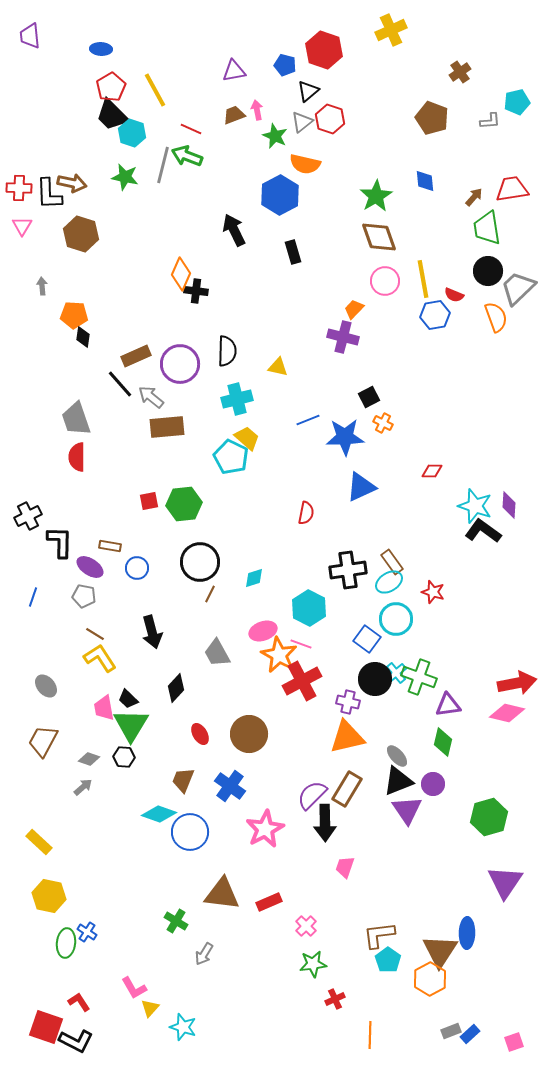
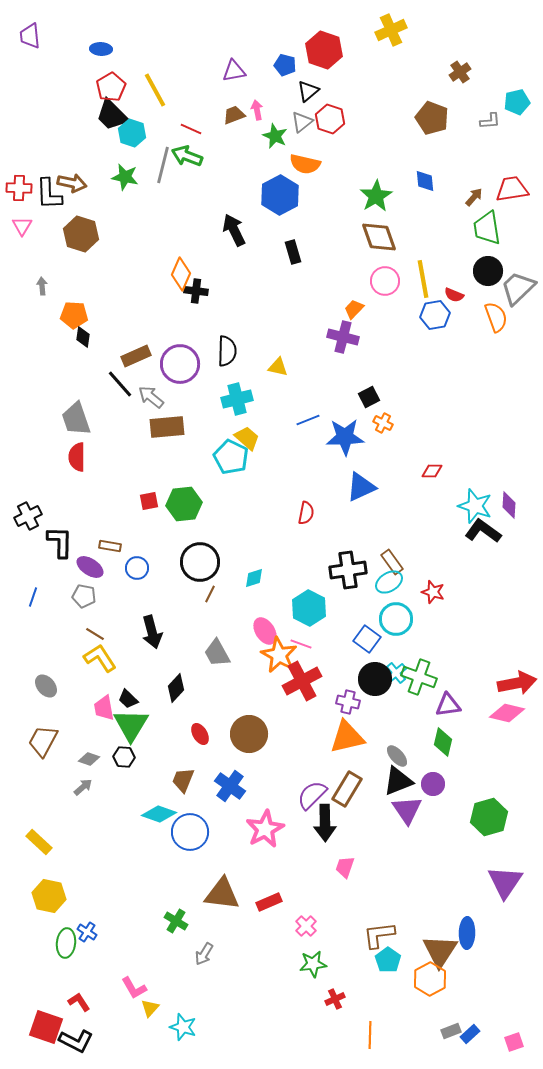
pink ellipse at (263, 631): moved 2 px right; rotated 76 degrees clockwise
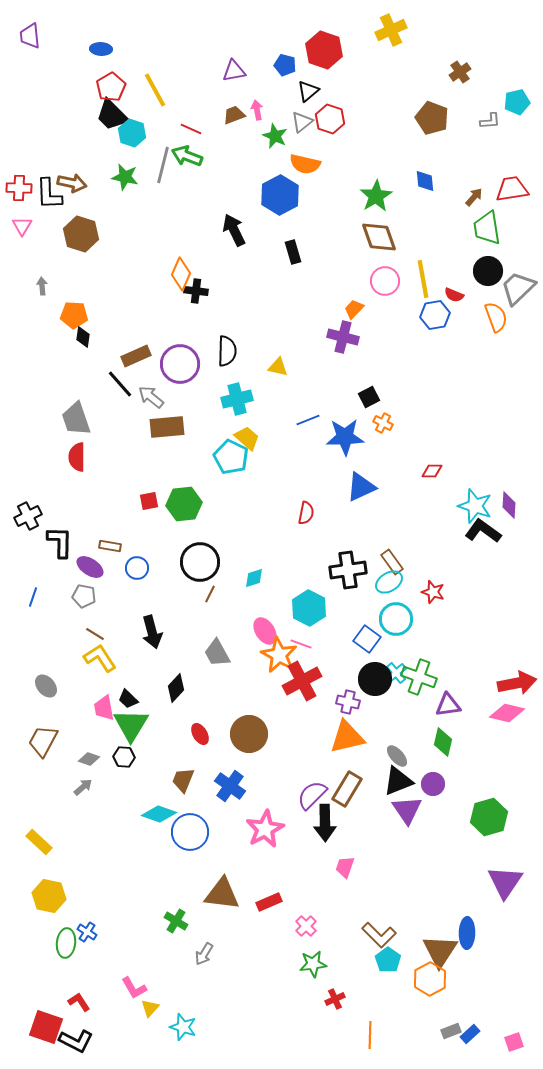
brown L-shape at (379, 935): rotated 128 degrees counterclockwise
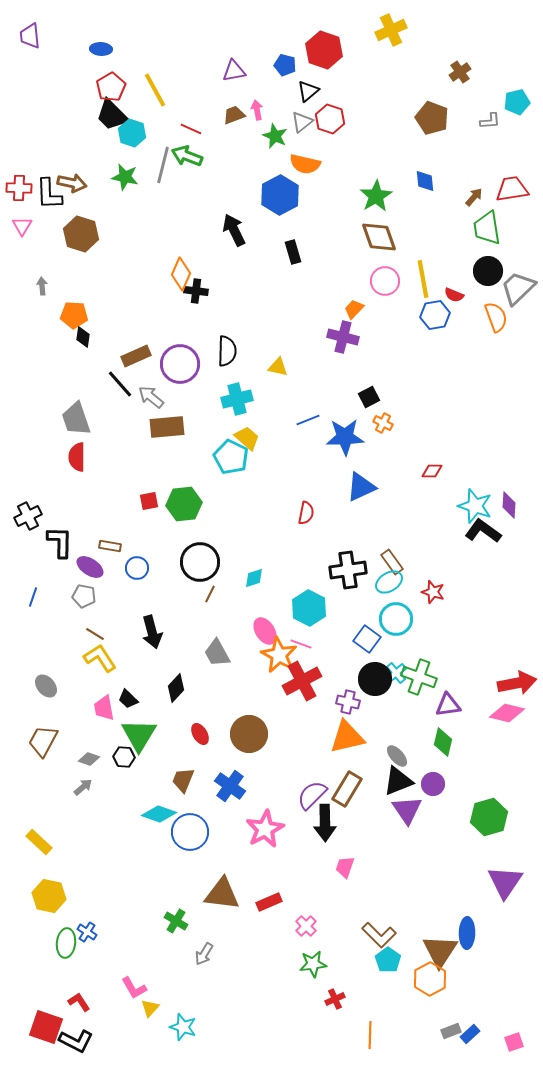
green triangle at (131, 725): moved 8 px right, 10 px down
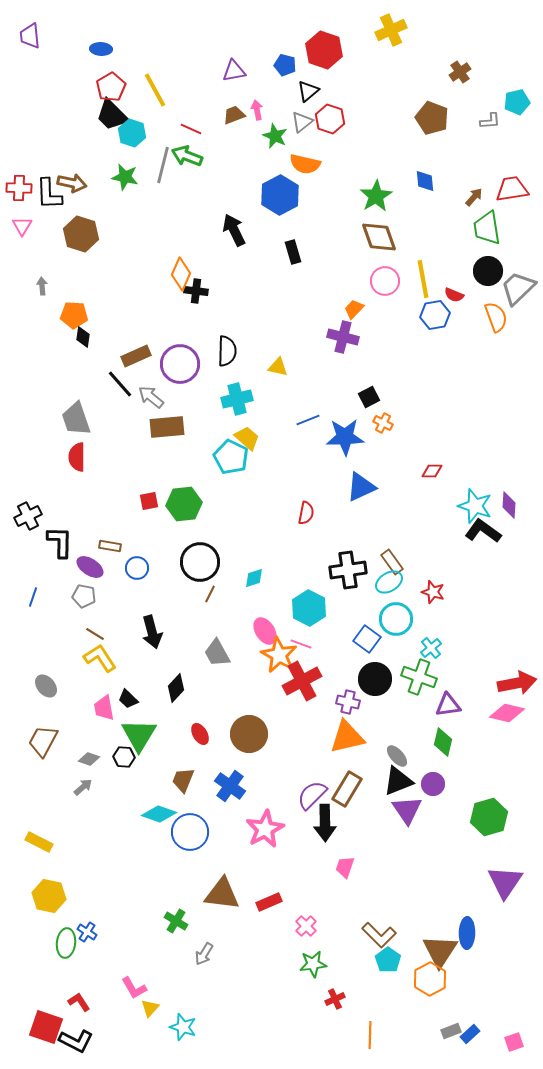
cyan cross at (396, 673): moved 35 px right, 25 px up
yellow rectangle at (39, 842): rotated 16 degrees counterclockwise
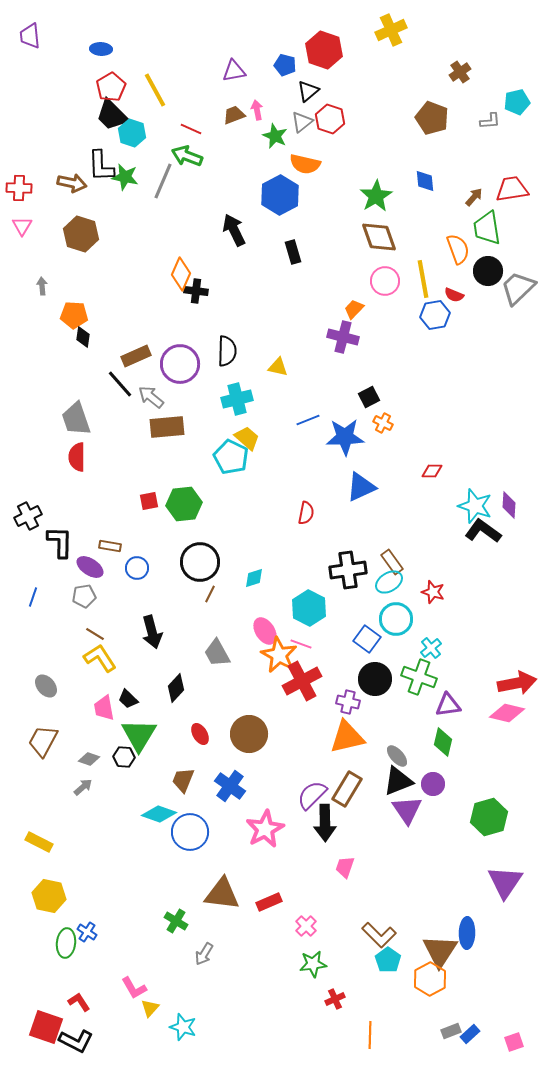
gray line at (163, 165): moved 16 px down; rotated 9 degrees clockwise
black L-shape at (49, 194): moved 52 px right, 28 px up
orange semicircle at (496, 317): moved 38 px left, 68 px up
gray pentagon at (84, 596): rotated 20 degrees counterclockwise
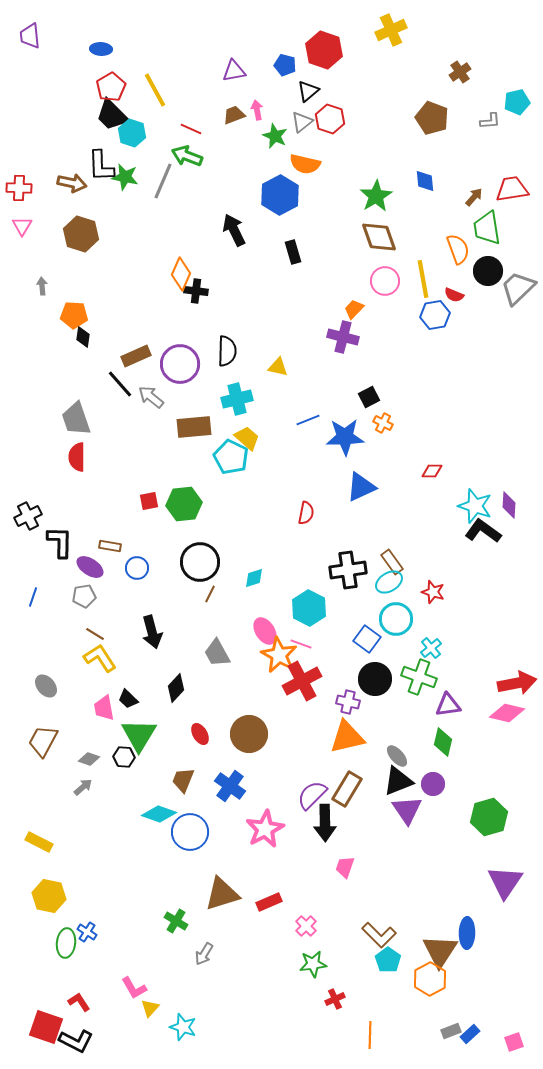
brown rectangle at (167, 427): moved 27 px right
brown triangle at (222, 894): rotated 24 degrees counterclockwise
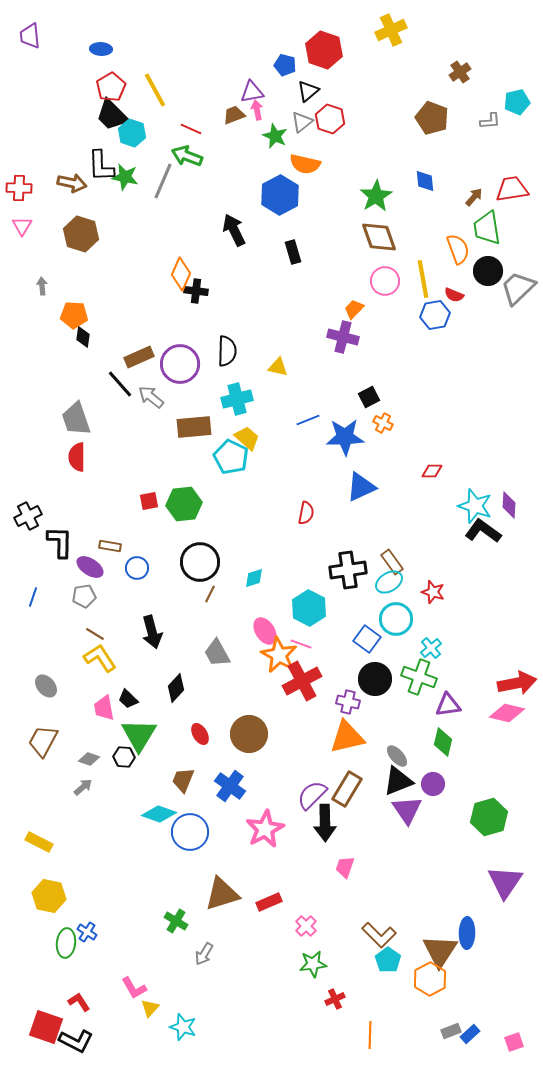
purple triangle at (234, 71): moved 18 px right, 21 px down
brown rectangle at (136, 356): moved 3 px right, 1 px down
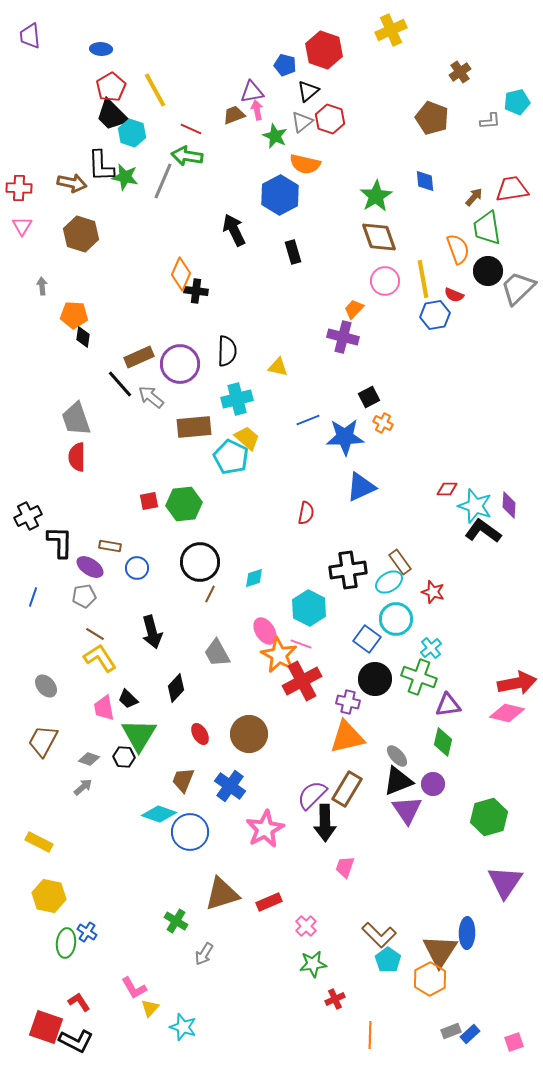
green arrow at (187, 156): rotated 12 degrees counterclockwise
red diamond at (432, 471): moved 15 px right, 18 px down
brown rectangle at (392, 562): moved 8 px right
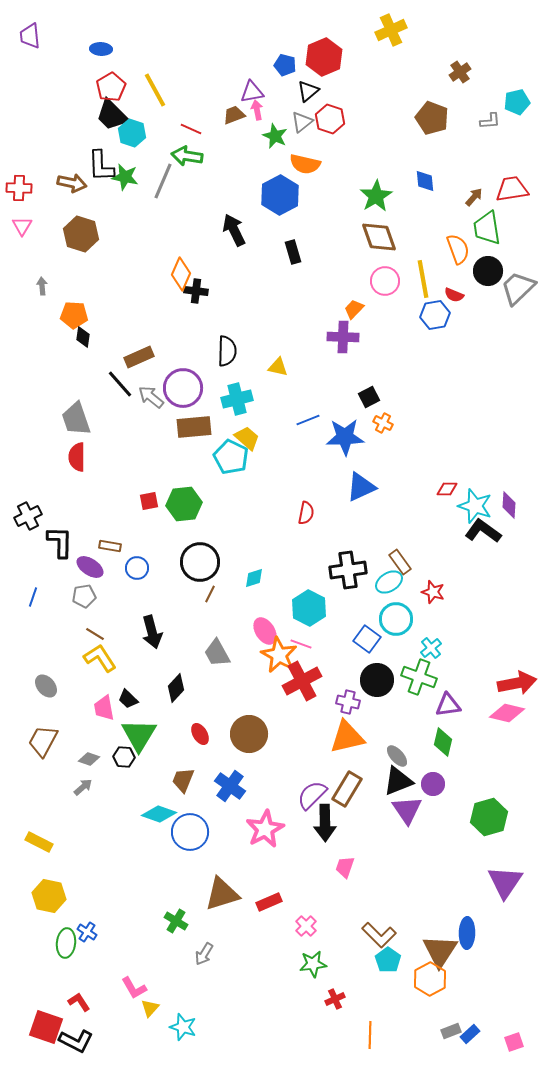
red hexagon at (324, 50): moved 7 px down; rotated 18 degrees clockwise
purple cross at (343, 337): rotated 12 degrees counterclockwise
purple circle at (180, 364): moved 3 px right, 24 px down
black circle at (375, 679): moved 2 px right, 1 px down
